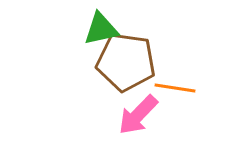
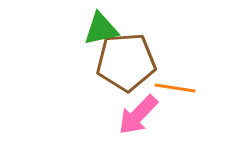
brown pentagon: rotated 12 degrees counterclockwise
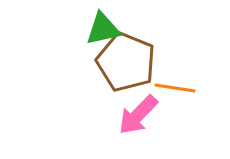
green triangle: moved 2 px right
brown pentagon: rotated 26 degrees clockwise
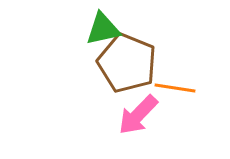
brown pentagon: moved 1 px right, 1 px down
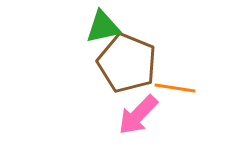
green triangle: moved 2 px up
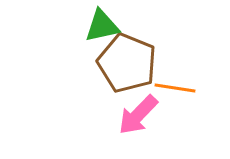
green triangle: moved 1 px left, 1 px up
